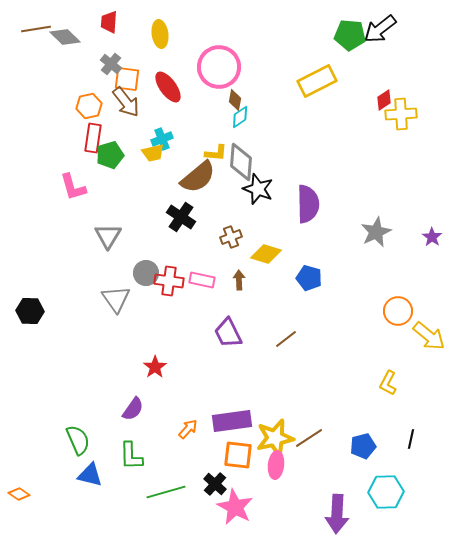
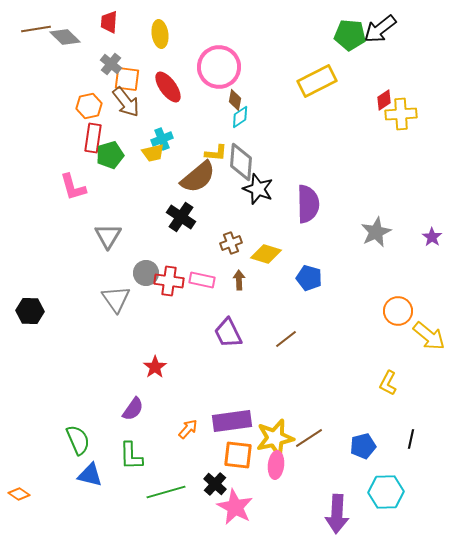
brown cross at (231, 237): moved 6 px down
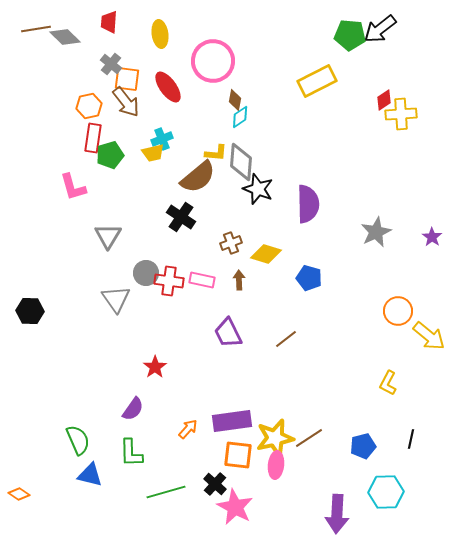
pink circle at (219, 67): moved 6 px left, 6 px up
green L-shape at (131, 456): moved 3 px up
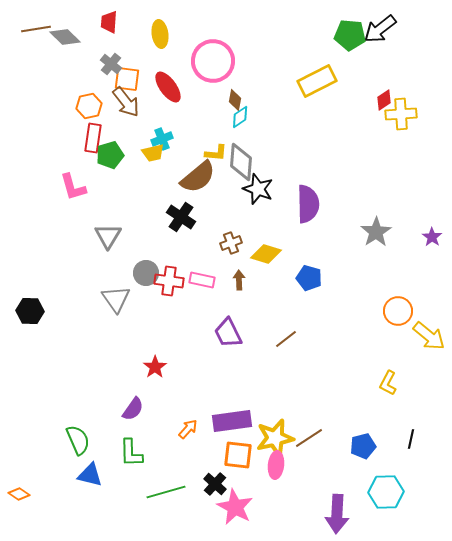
gray star at (376, 232): rotated 8 degrees counterclockwise
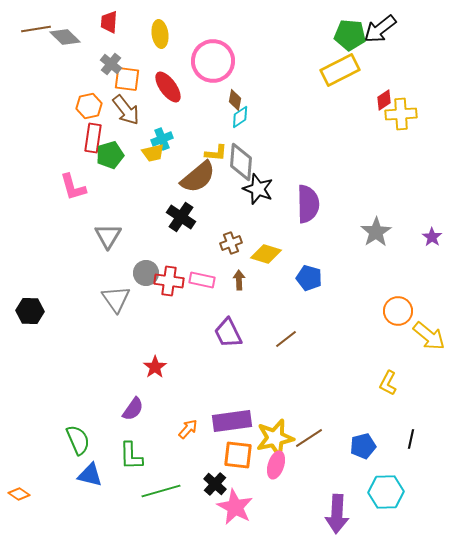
yellow rectangle at (317, 81): moved 23 px right, 11 px up
brown arrow at (126, 102): moved 8 px down
green L-shape at (131, 453): moved 3 px down
pink ellipse at (276, 465): rotated 12 degrees clockwise
green line at (166, 492): moved 5 px left, 1 px up
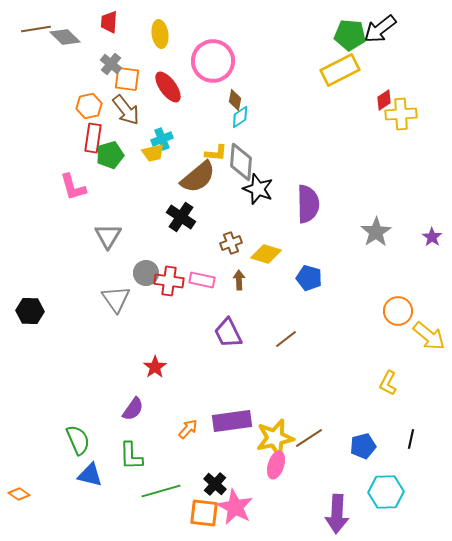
orange square at (238, 455): moved 34 px left, 58 px down
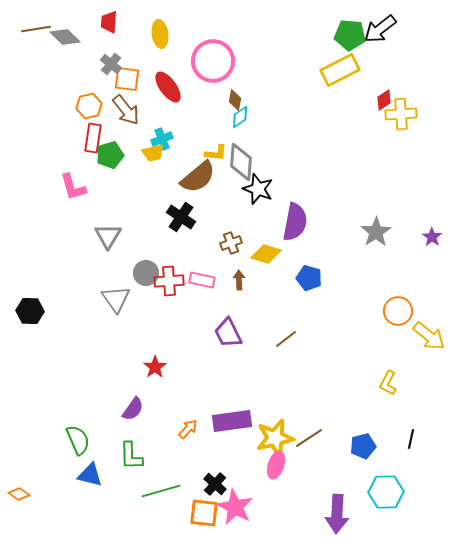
purple semicircle at (308, 204): moved 13 px left, 18 px down; rotated 12 degrees clockwise
red cross at (169, 281): rotated 12 degrees counterclockwise
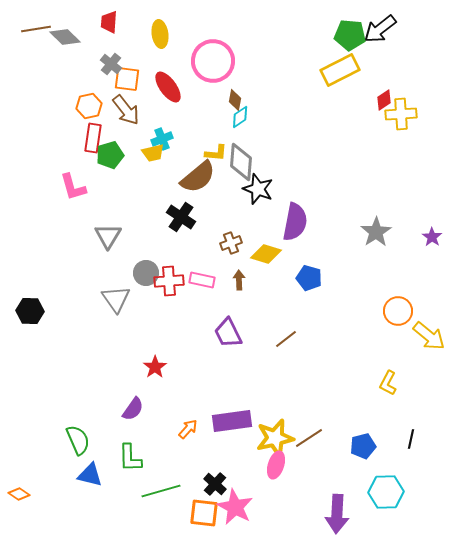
green L-shape at (131, 456): moved 1 px left, 2 px down
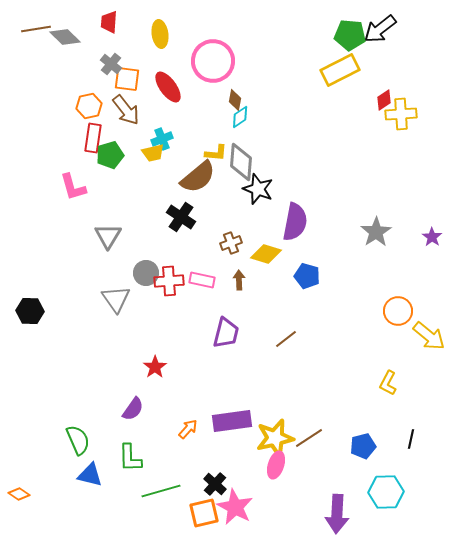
blue pentagon at (309, 278): moved 2 px left, 2 px up
purple trapezoid at (228, 333): moved 2 px left; rotated 140 degrees counterclockwise
orange square at (204, 513): rotated 20 degrees counterclockwise
